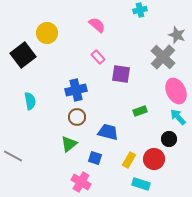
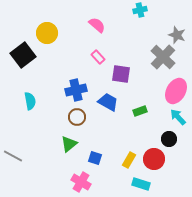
pink ellipse: rotated 55 degrees clockwise
blue trapezoid: moved 30 px up; rotated 15 degrees clockwise
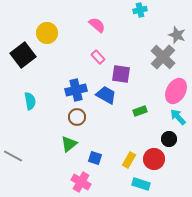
blue trapezoid: moved 2 px left, 7 px up
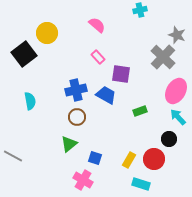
black square: moved 1 px right, 1 px up
pink cross: moved 2 px right, 2 px up
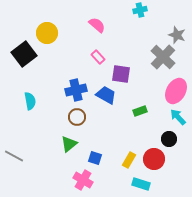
gray line: moved 1 px right
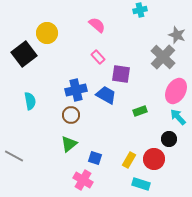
brown circle: moved 6 px left, 2 px up
